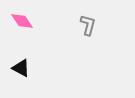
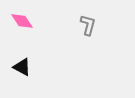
black triangle: moved 1 px right, 1 px up
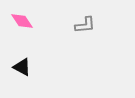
gray L-shape: moved 3 px left; rotated 70 degrees clockwise
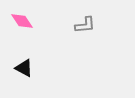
black triangle: moved 2 px right, 1 px down
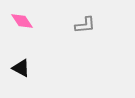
black triangle: moved 3 px left
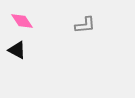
black triangle: moved 4 px left, 18 px up
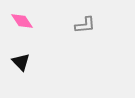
black triangle: moved 4 px right, 12 px down; rotated 18 degrees clockwise
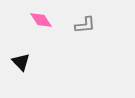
pink diamond: moved 19 px right, 1 px up
